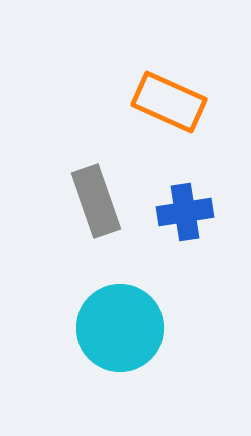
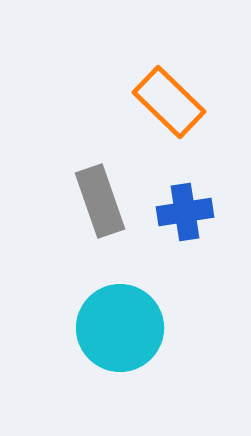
orange rectangle: rotated 20 degrees clockwise
gray rectangle: moved 4 px right
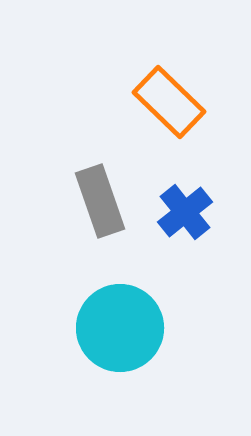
blue cross: rotated 30 degrees counterclockwise
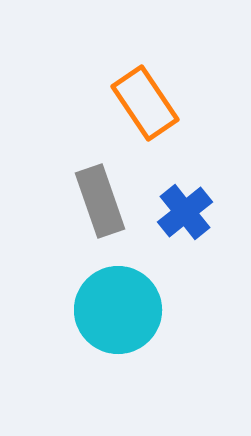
orange rectangle: moved 24 px left, 1 px down; rotated 12 degrees clockwise
cyan circle: moved 2 px left, 18 px up
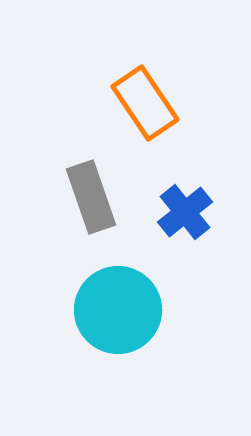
gray rectangle: moved 9 px left, 4 px up
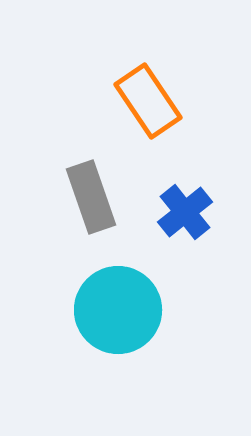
orange rectangle: moved 3 px right, 2 px up
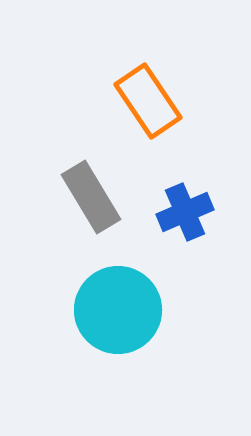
gray rectangle: rotated 12 degrees counterclockwise
blue cross: rotated 16 degrees clockwise
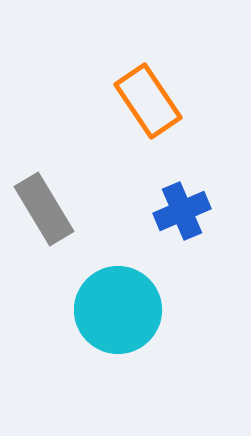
gray rectangle: moved 47 px left, 12 px down
blue cross: moved 3 px left, 1 px up
